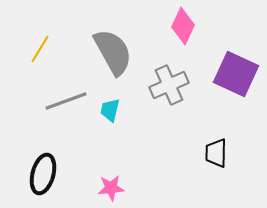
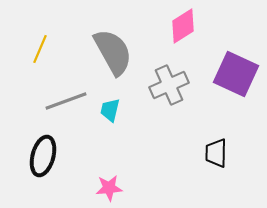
pink diamond: rotated 33 degrees clockwise
yellow line: rotated 8 degrees counterclockwise
black ellipse: moved 18 px up
pink star: moved 2 px left
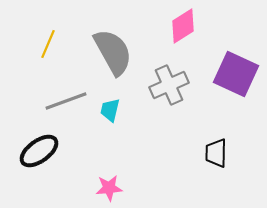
yellow line: moved 8 px right, 5 px up
black ellipse: moved 4 px left, 5 px up; rotated 39 degrees clockwise
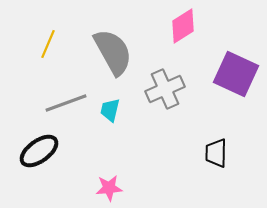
gray cross: moved 4 px left, 4 px down
gray line: moved 2 px down
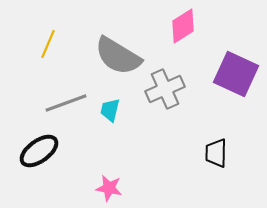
gray semicircle: moved 5 px right, 4 px down; rotated 150 degrees clockwise
pink star: rotated 16 degrees clockwise
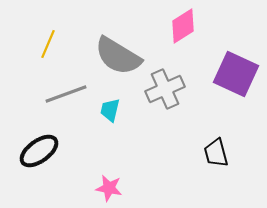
gray line: moved 9 px up
black trapezoid: rotated 16 degrees counterclockwise
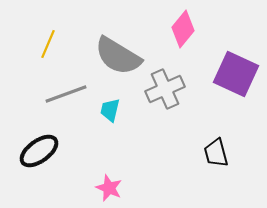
pink diamond: moved 3 px down; rotated 18 degrees counterclockwise
pink star: rotated 12 degrees clockwise
